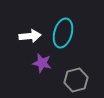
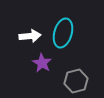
purple star: rotated 18 degrees clockwise
gray hexagon: moved 1 px down
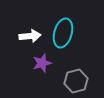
purple star: rotated 24 degrees clockwise
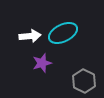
cyan ellipse: rotated 48 degrees clockwise
gray hexagon: moved 8 px right; rotated 20 degrees counterclockwise
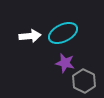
purple star: moved 23 px right; rotated 30 degrees clockwise
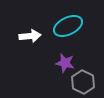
cyan ellipse: moved 5 px right, 7 px up
gray hexagon: moved 1 px left, 1 px down
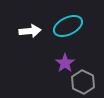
white arrow: moved 5 px up
purple star: rotated 24 degrees clockwise
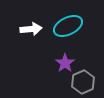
white arrow: moved 1 px right, 2 px up
gray hexagon: rotated 10 degrees clockwise
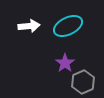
white arrow: moved 2 px left, 3 px up
